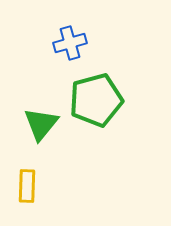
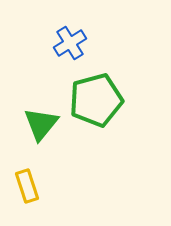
blue cross: rotated 16 degrees counterclockwise
yellow rectangle: rotated 20 degrees counterclockwise
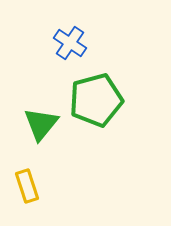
blue cross: rotated 24 degrees counterclockwise
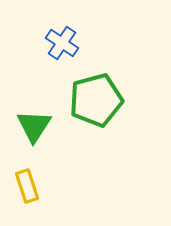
blue cross: moved 8 px left
green triangle: moved 7 px left, 2 px down; rotated 6 degrees counterclockwise
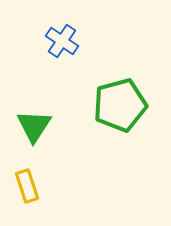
blue cross: moved 2 px up
green pentagon: moved 24 px right, 5 px down
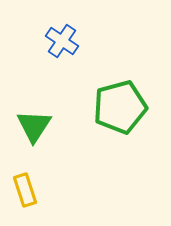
green pentagon: moved 2 px down
yellow rectangle: moved 2 px left, 4 px down
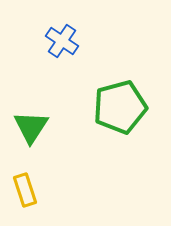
green triangle: moved 3 px left, 1 px down
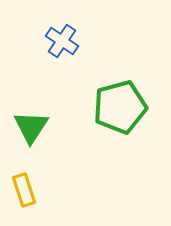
yellow rectangle: moved 1 px left
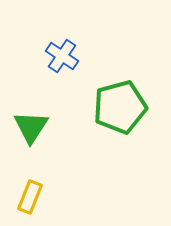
blue cross: moved 15 px down
yellow rectangle: moved 6 px right, 7 px down; rotated 40 degrees clockwise
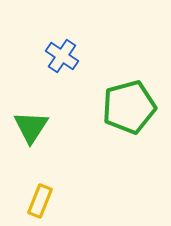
green pentagon: moved 9 px right
yellow rectangle: moved 10 px right, 4 px down
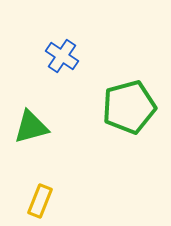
green triangle: rotated 42 degrees clockwise
